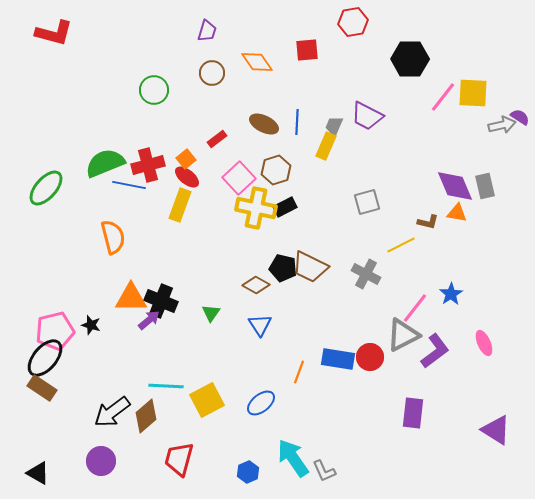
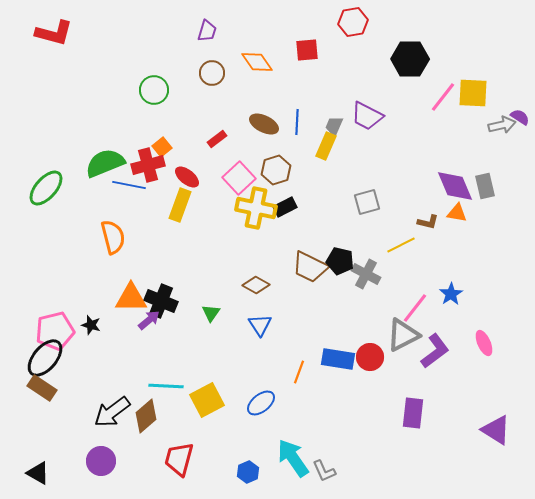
orange square at (186, 159): moved 24 px left, 12 px up
black pentagon at (283, 268): moved 57 px right, 7 px up
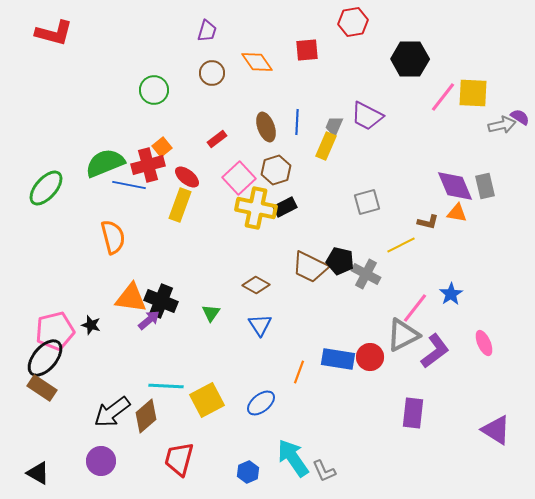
brown ellipse at (264, 124): moved 2 px right, 3 px down; rotated 44 degrees clockwise
orange triangle at (131, 298): rotated 8 degrees clockwise
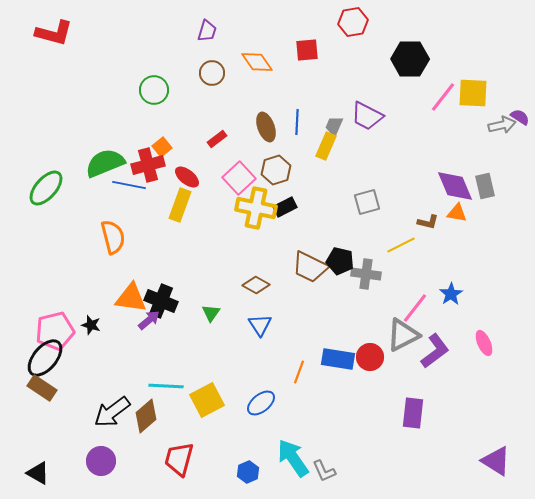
gray cross at (366, 274): rotated 20 degrees counterclockwise
purple triangle at (496, 430): moved 31 px down
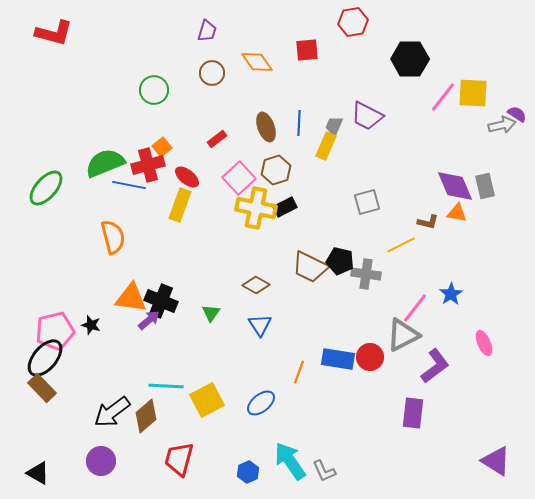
purple semicircle at (520, 117): moved 3 px left, 3 px up
blue line at (297, 122): moved 2 px right, 1 px down
purple L-shape at (435, 351): moved 15 px down
brown rectangle at (42, 388): rotated 12 degrees clockwise
cyan arrow at (293, 458): moved 3 px left, 3 px down
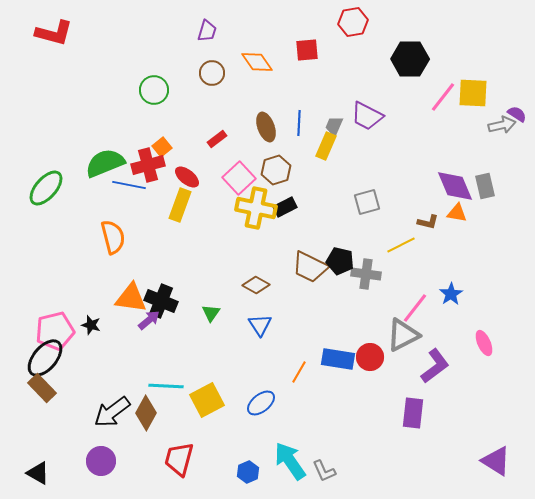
orange line at (299, 372): rotated 10 degrees clockwise
brown diamond at (146, 416): moved 3 px up; rotated 20 degrees counterclockwise
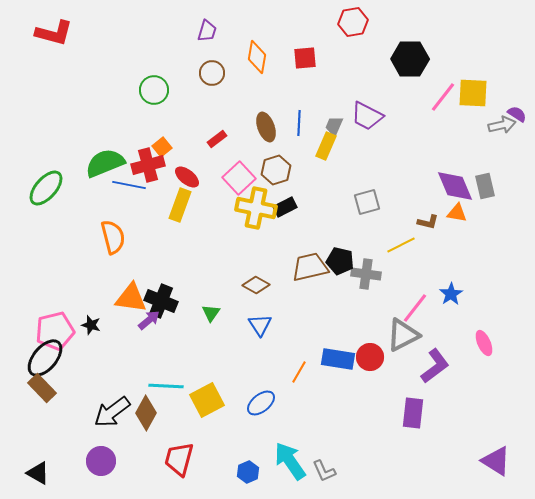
red square at (307, 50): moved 2 px left, 8 px down
orange diamond at (257, 62): moved 5 px up; rotated 44 degrees clockwise
brown trapezoid at (310, 267): rotated 141 degrees clockwise
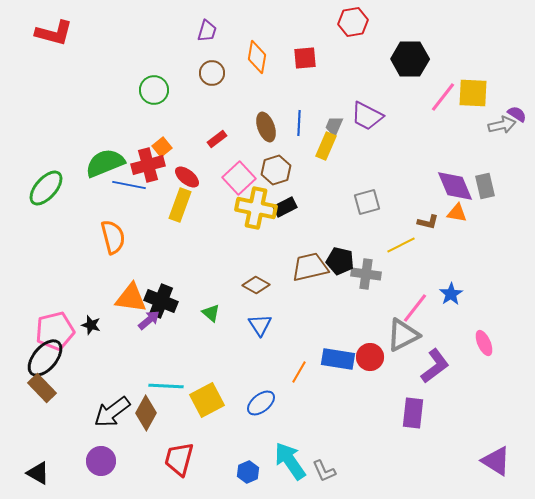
green triangle at (211, 313): rotated 24 degrees counterclockwise
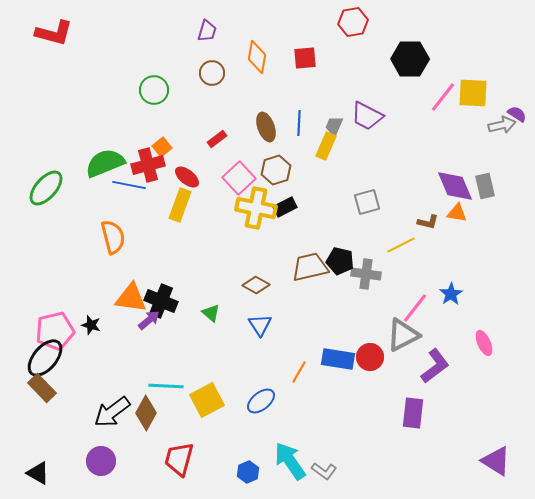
blue ellipse at (261, 403): moved 2 px up
gray L-shape at (324, 471): rotated 30 degrees counterclockwise
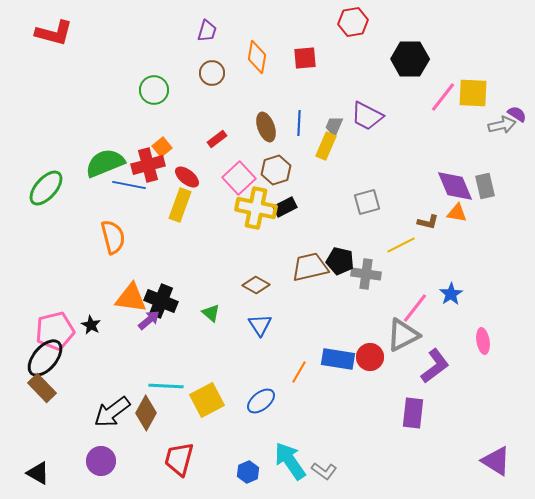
black star at (91, 325): rotated 12 degrees clockwise
pink ellipse at (484, 343): moved 1 px left, 2 px up; rotated 15 degrees clockwise
